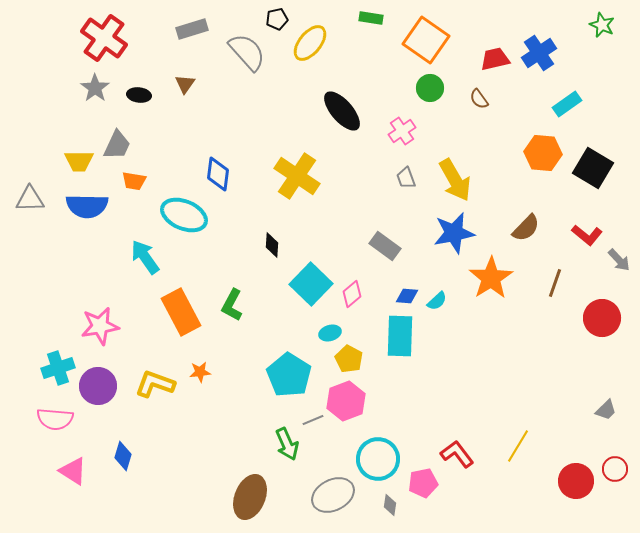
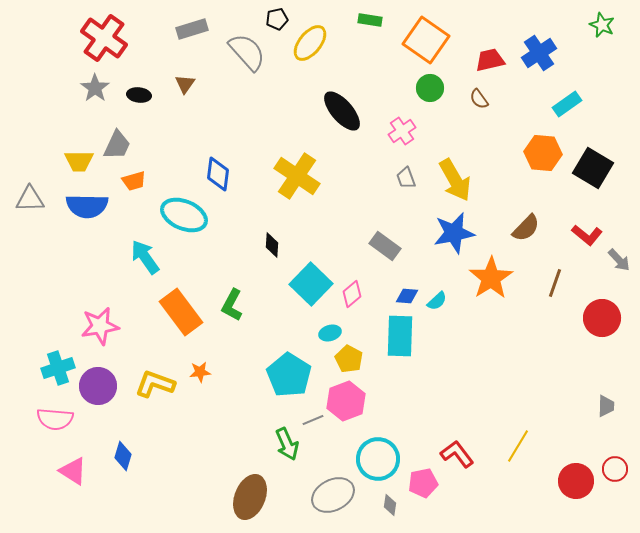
green rectangle at (371, 18): moved 1 px left, 2 px down
red trapezoid at (495, 59): moved 5 px left, 1 px down
orange trapezoid at (134, 181): rotated 25 degrees counterclockwise
orange rectangle at (181, 312): rotated 9 degrees counterclockwise
gray trapezoid at (606, 410): moved 4 px up; rotated 45 degrees counterclockwise
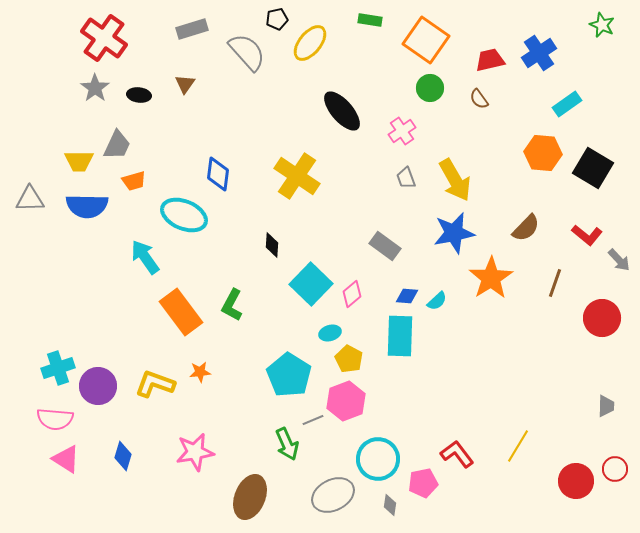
pink star at (100, 326): moved 95 px right, 126 px down
pink triangle at (73, 471): moved 7 px left, 12 px up
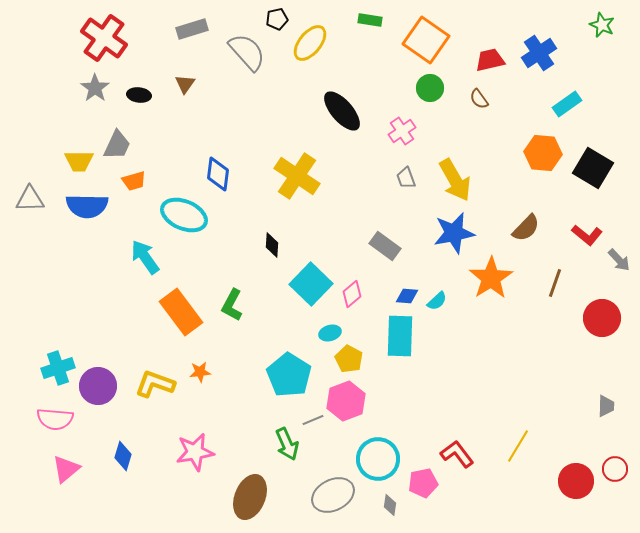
pink triangle at (66, 459): moved 10 px down; rotated 48 degrees clockwise
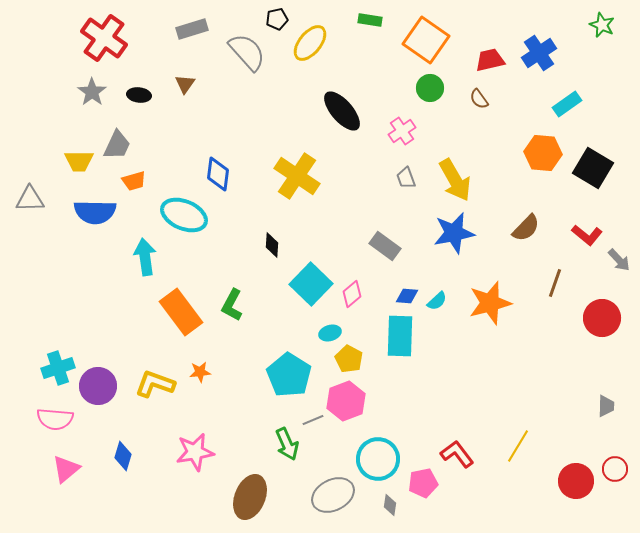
gray star at (95, 88): moved 3 px left, 4 px down
blue semicircle at (87, 206): moved 8 px right, 6 px down
cyan arrow at (145, 257): rotated 27 degrees clockwise
orange star at (491, 278): moved 1 px left, 25 px down; rotated 18 degrees clockwise
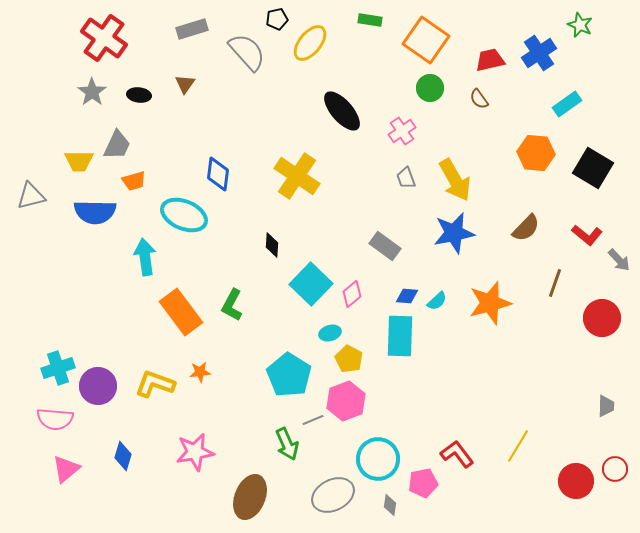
green star at (602, 25): moved 22 px left
orange hexagon at (543, 153): moved 7 px left
gray triangle at (30, 199): moved 1 px right, 3 px up; rotated 12 degrees counterclockwise
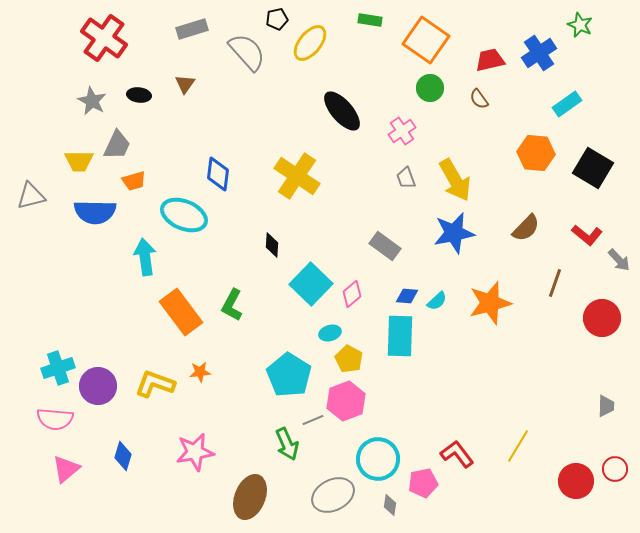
gray star at (92, 92): moved 9 px down; rotated 8 degrees counterclockwise
